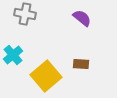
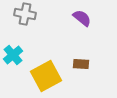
yellow square: rotated 12 degrees clockwise
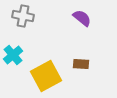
gray cross: moved 2 px left, 2 px down
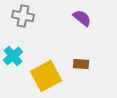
cyan cross: moved 1 px down
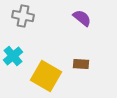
yellow square: rotated 32 degrees counterclockwise
